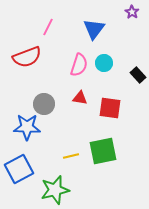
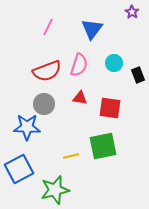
blue triangle: moved 2 px left
red semicircle: moved 20 px right, 14 px down
cyan circle: moved 10 px right
black rectangle: rotated 21 degrees clockwise
green square: moved 5 px up
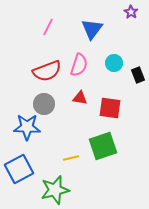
purple star: moved 1 px left
green square: rotated 8 degrees counterclockwise
yellow line: moved 2 px down
